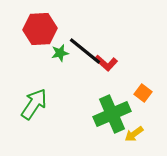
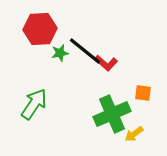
orange square: rotated 30 degrees counterclockwise
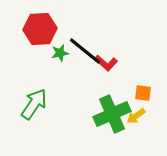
yellow arrow: moved 2 px right, 18 px up
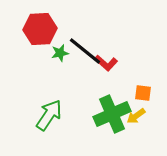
green arrow: moved 15 px right, 11 px down
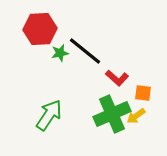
red L-shape: moved 11 px right, 15 px down
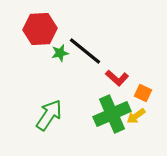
orange square: rotated 18 degrees clockwise
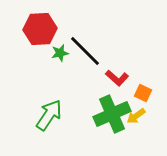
black line: rotated 6 degrees clockwise
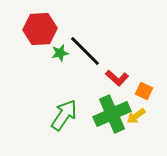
orange square: moved 1 px right, 2 px up
green arrow: moved 15 px right
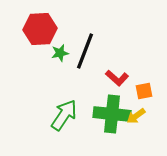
black line: rotated 66 degrees clockwise
orange square: rotated 36 degrees counterclockwise
green cross: rotated 30 degrees clockwise
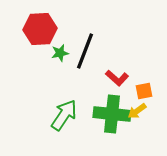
yellow arrow: moved 1 px right, 5 px up
